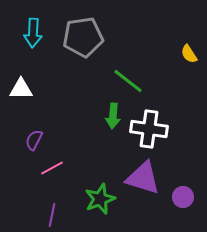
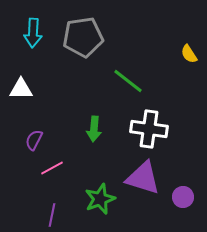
green arrow: moved 19 px left, 13 px down
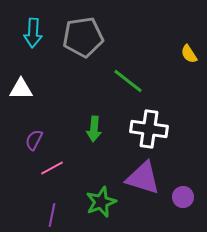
green star: moved 1 px right, 3 px down
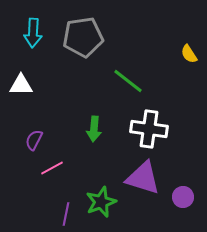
white triangle: moved 4 px up
purple line: moved 14 px right, 1 px up
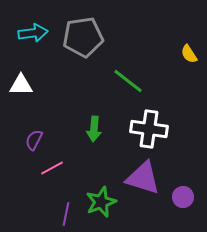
cyan arrow: rotated 100 degrees counterclockwise
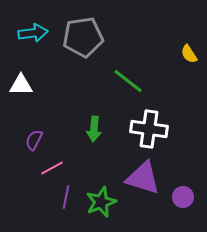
purple line: moved 17 px up
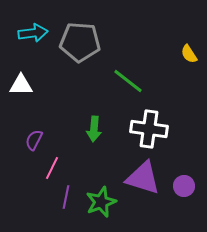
gray pentagon: moved 3 px left, 5 px down; rotated 12 degrees clockwise
pink line: rotated 35 degrees counterclockwise
purple circle: moved 1 px right, 11 px up
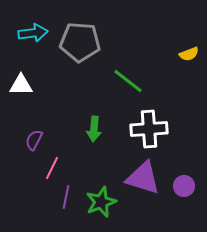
yellow semicircle: rotated 78 degrees counterclockwise
white cross: rotated 12 degrees counterclockwise
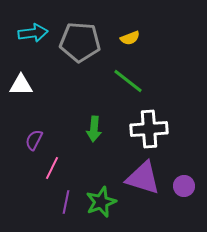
yellow semicircle: moved 59 px left, 16 px up
purple line: moved 5 px down
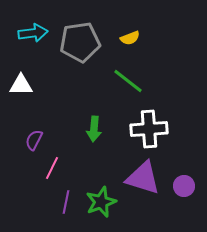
gray pentagon: rotated 12 degrees counterclockwise
